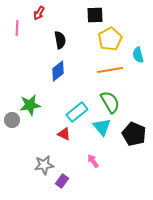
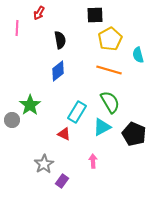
orange line: moved 1 px left; rotated 25 degrees clockwise
green star: rotated 25 degrees counterclockwise
cyan rectangle: rotated 20 degrees counterclockwise
cyan triangle: rotated 42 degrees clockwise
pink arrow: rotated 32 degrees clockwise
gray star: moved 1 px up; rotated 24 degrees counterclockwise
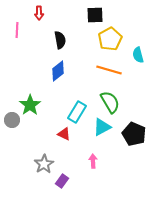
red arrow: rotated 32 degrees counterclockwise
pink line: moved 2 px down
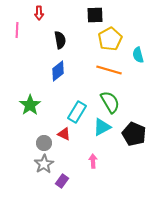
gray circle: moved 32 px right, 23 px down
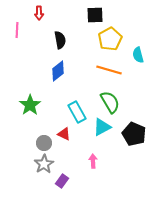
cyan rectangle: rotated 60 degrees counterclockwise
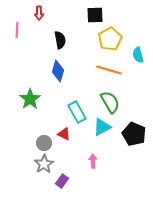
blue diamond: rotated 35 degrees counterclockwise
green star: moved 6 px up
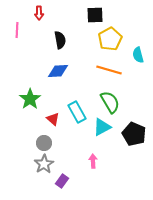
blue diamond: rotated 70 degrees clockwise
red triangle: moved 11 px left, 15 px up; rotated 16 degrees clockwise
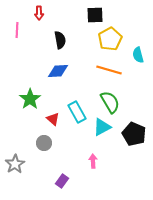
gray star: moved 29 px left
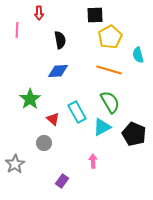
yellow pentagon: moved 2 px up
